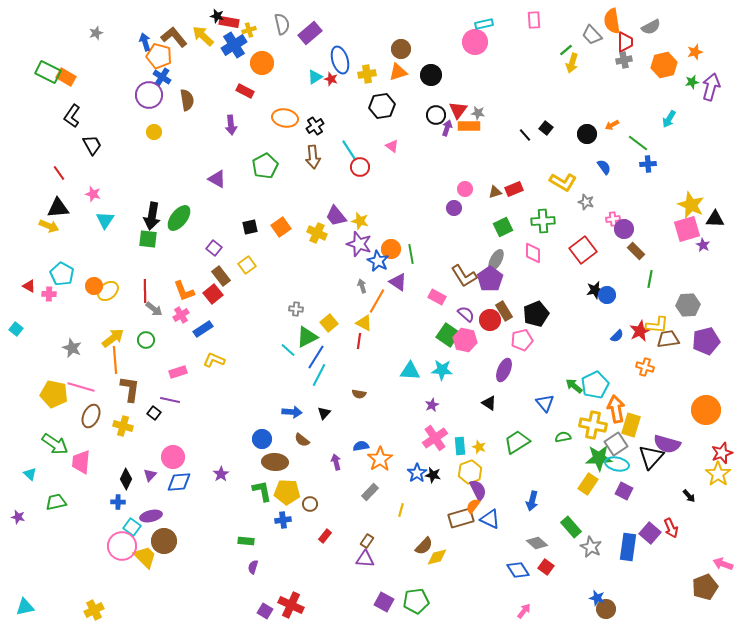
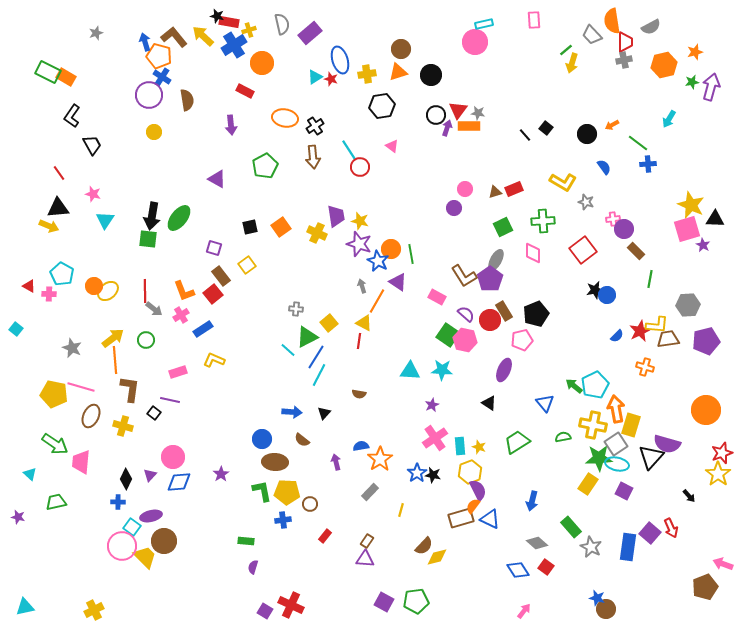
purple trapezoid at (336, 216): rotated 150 degrees counterclockwise
purple square at (214, 248): rotated 21 degrees counterclockwise
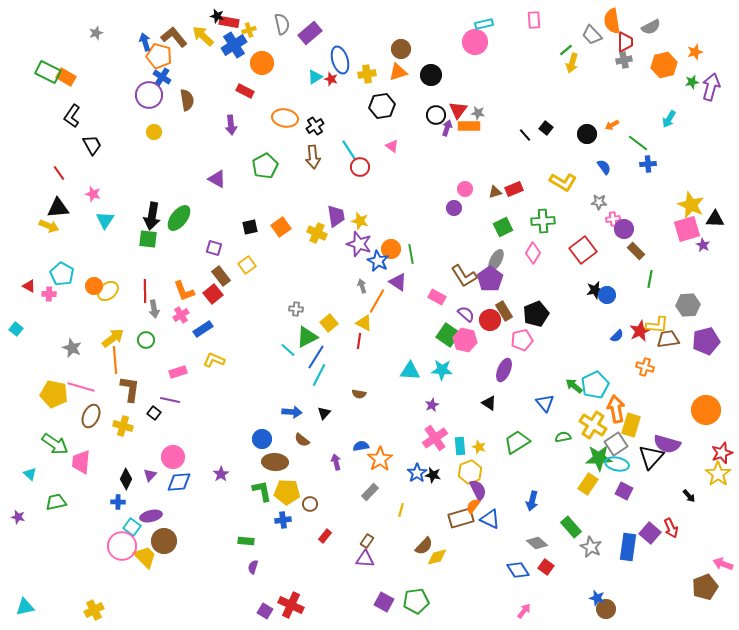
gray star at (586, 202): moved 13 px right; rotated 14 degrees counterclockwise
pink diamond at (533, 253): rotated 30 degrees clockwise
gray arrow at (154, 309): rotated 42 degrees clockwise
yellow cross at (593, 425): rotated 20 degrees clockwise
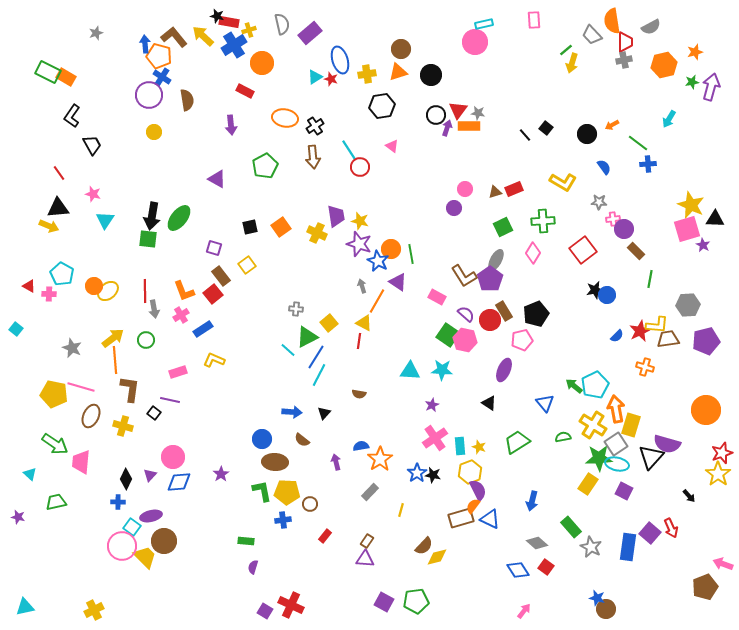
blue arrow at (145, 42): moved 2 px down; rotated 12 degrees clockwise
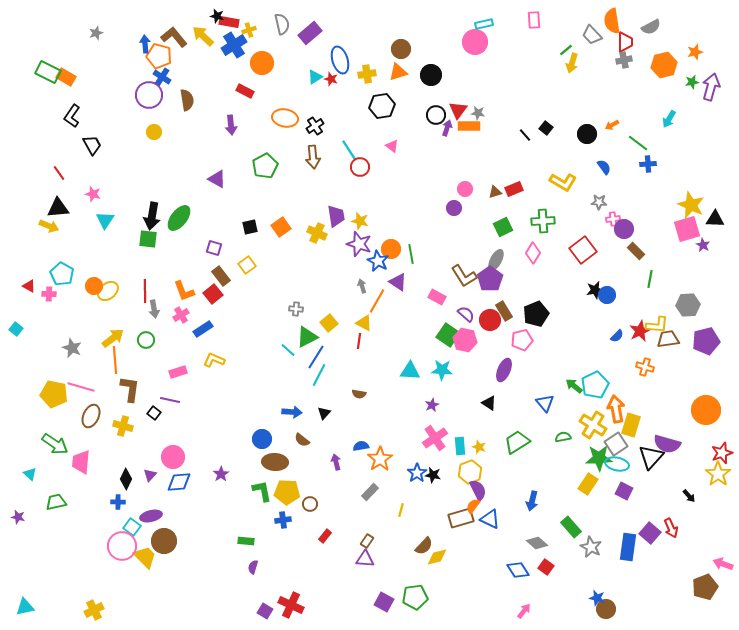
green pentagon at (416, 601): moved 1 px left, 4 px up
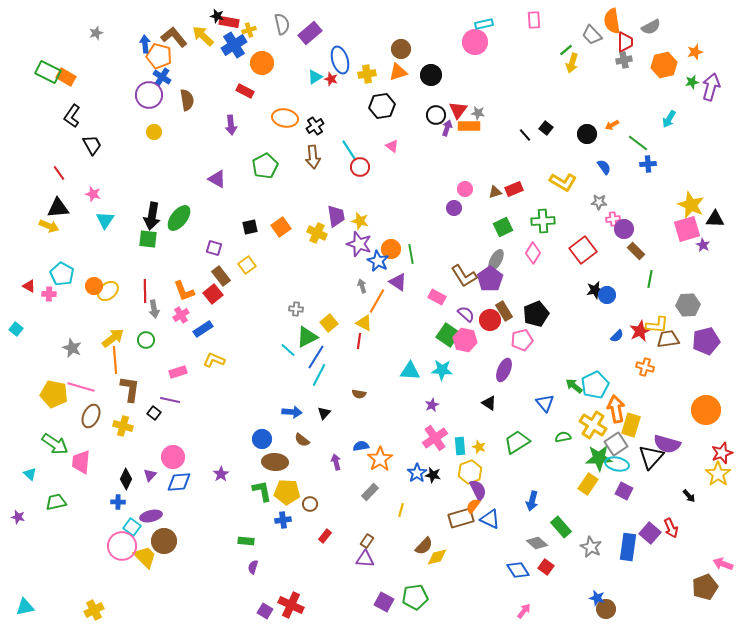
green rectangle at (571, 527): moved 10 px left
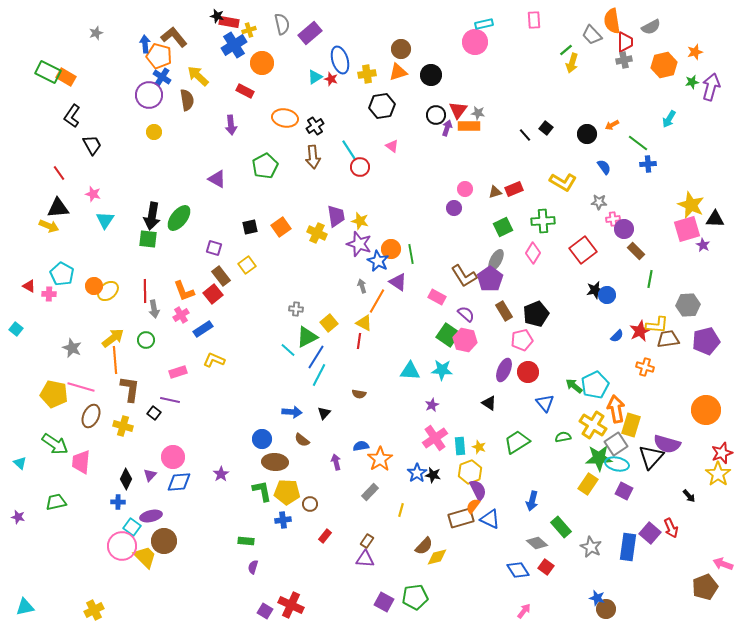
yellow arrow at (203, 36): moved 5 px left, 40 px down
red circle at (490, 320): moved 38 px right, 52 px down
cyan triangle at (30, 474): moved 10 px left, 11 px up
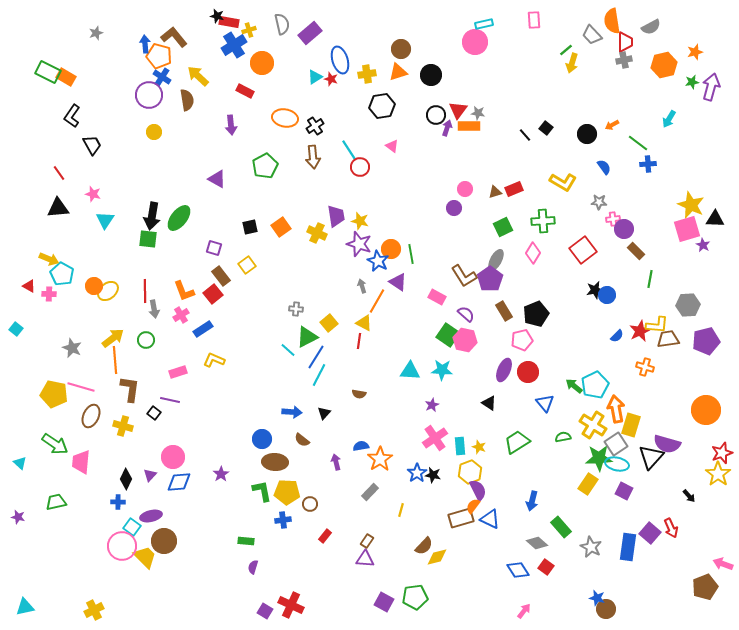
yellow arrow at (49, 226): moved 33 px down
